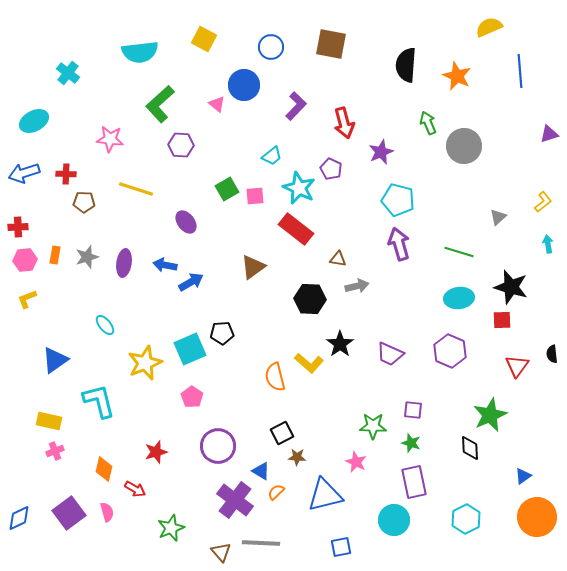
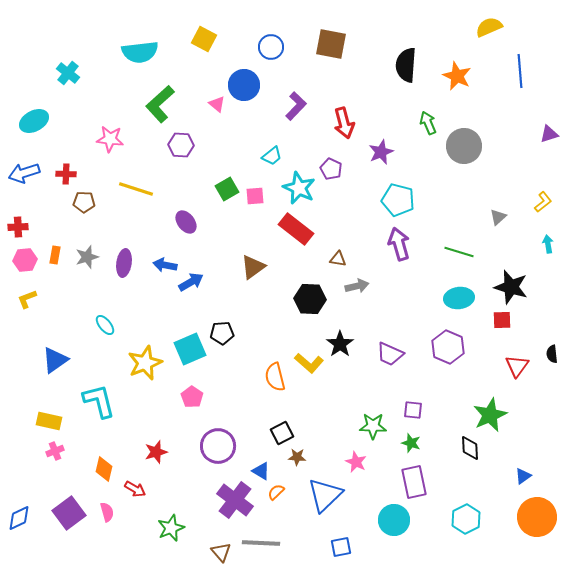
purple hexagon at (450, 351): moved 2 px left, 4 px up
blue triangle at (325, 495): rotated 30 degrees counterclockwise
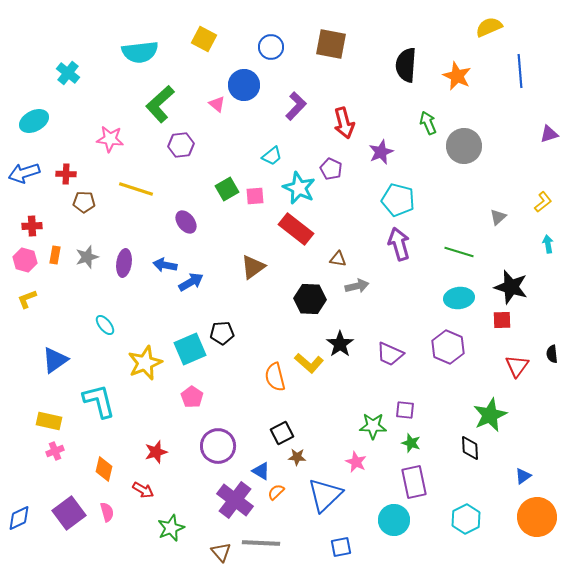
purple hexagon at (181, 145): rotated 10 degrees counterclockwise
red cross at (18, 227): moved 14 px right, 1 px up
pink hexagon at (25, 260): rotated 20 degrees clockwise
purple square at (413, 410): moved 8 px left
red arrow at (135, 489): moved 8 px right, 1 px down
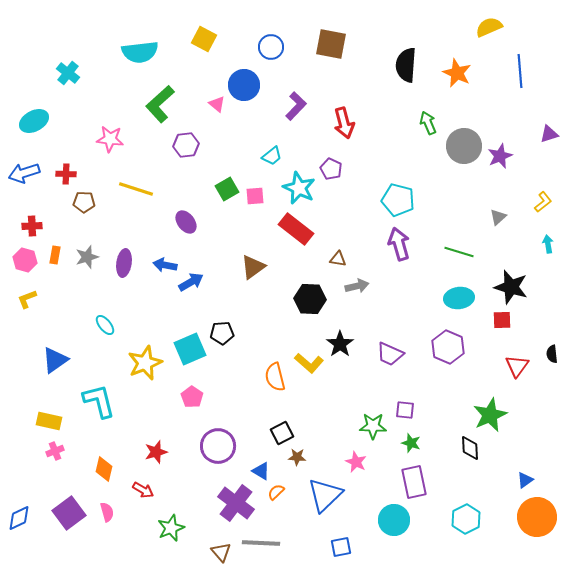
orange star at (457, 76): moved 3 px up
purple hexagon at (181, 145): moved 5 px right
purple star at (381, 152): moved 119 px right, 4 px down
blue triangle at (523, 476): moved 2 px right, 4 px down
purple cross at (235, 500): moved 1 px right, 3 px down
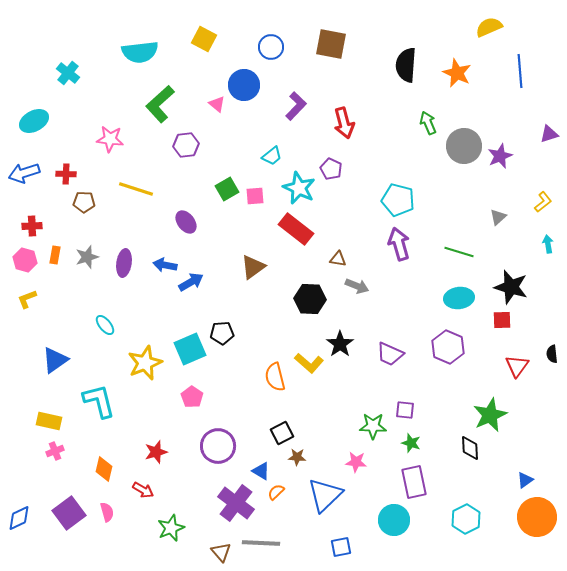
gray arrow at (357, 286): rotated 35 degrees clockwise
pink star at (356, 462): rotated 20 degrees counterclockwise
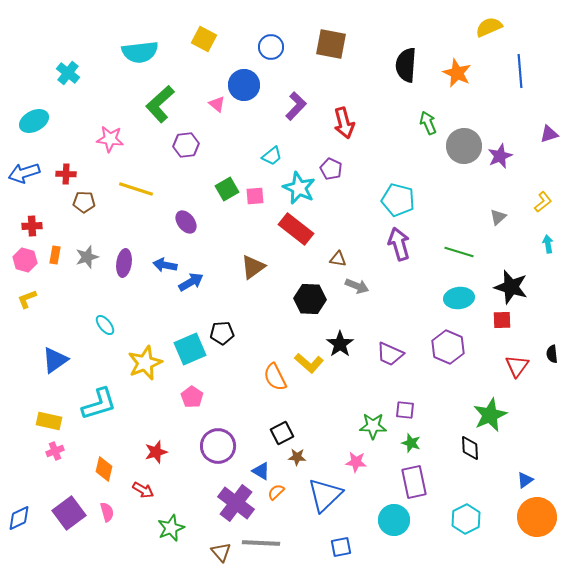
orange semicircle at (275, 377): rotated 12 degrees counterclockwise
cyan L-shape at (99, 401): moved 3 px down; rotated 87 degrees clockwise
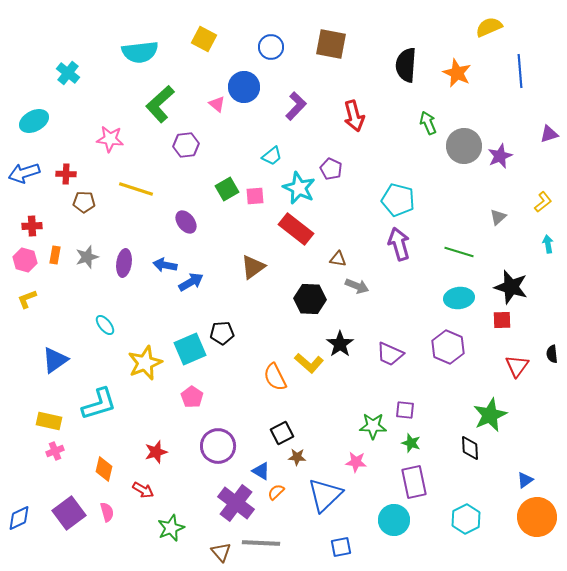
blue circle at (244, 85): moved 2 px down
red arrow at (344, 123): moved 10 px right, 7 px up
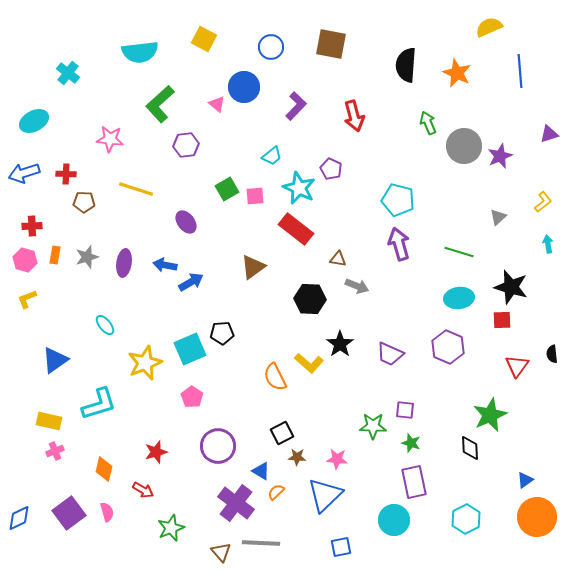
pink star at (356, 462): moved 19 px left, 3 px up
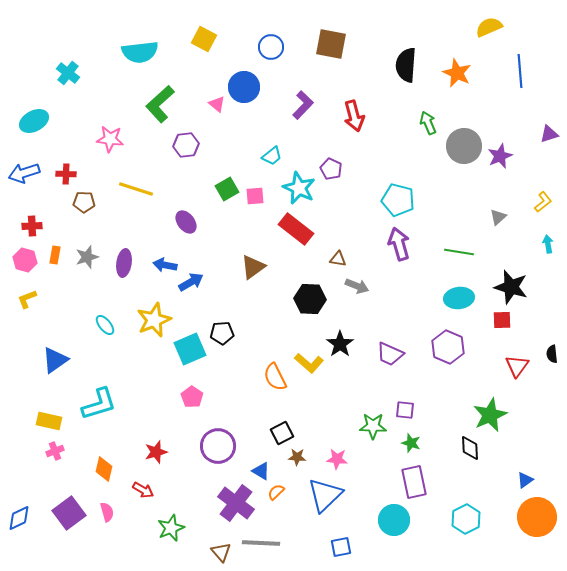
purple L-shape at (296, 106): moved 7 px right, 1 px up
green line at (459, 252): rotated 8 degrees counterclockwise
yellow star at (145, 363): moved 9 px right, 43 px up
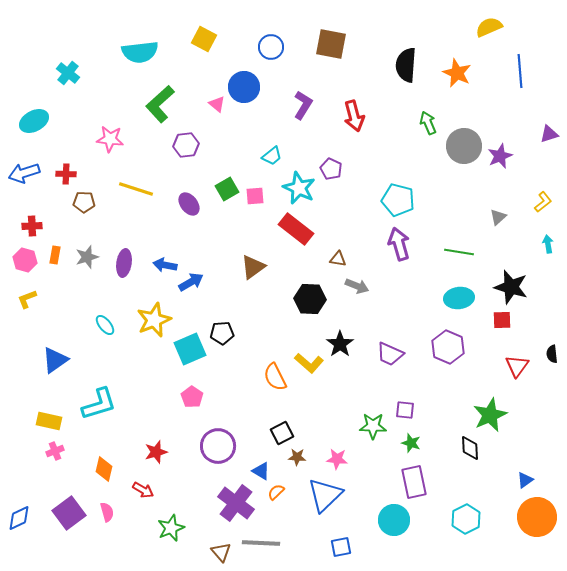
purple L-shape at (303, 105): rotated 12 degrees counterclockwise
purple ellipse at (186, 222): moved 3 px right, 18 px up
